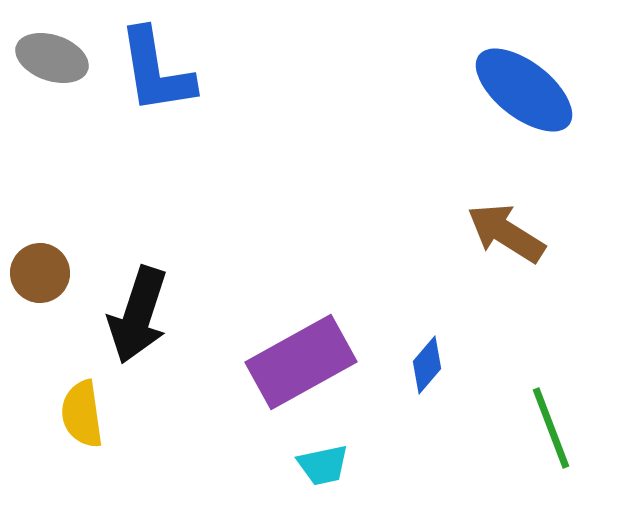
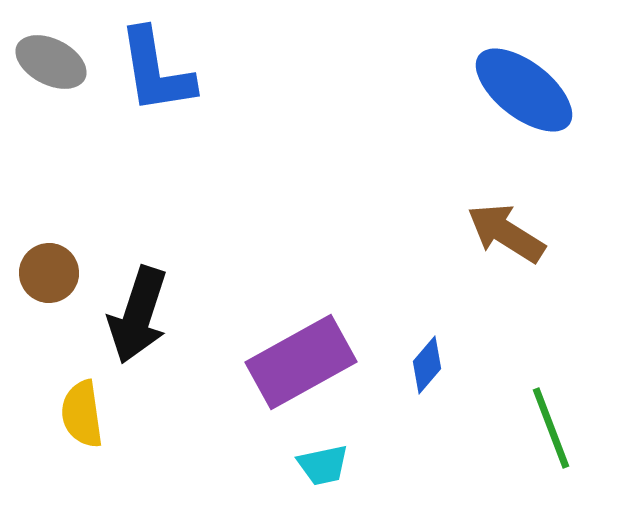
gray ellipse: moved 1 px left, 4 px down; rotated 8 degrees clockwise
brown circle: moved 9 px right
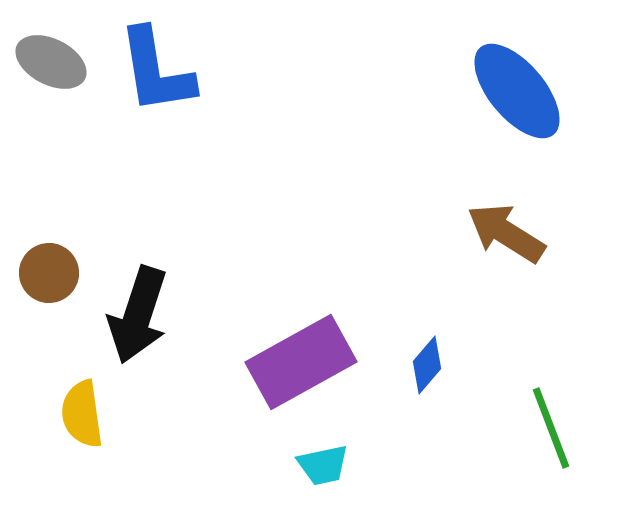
blue ellipse: moved 7 px left, 1 px down; rotated 12 degrees clockwise
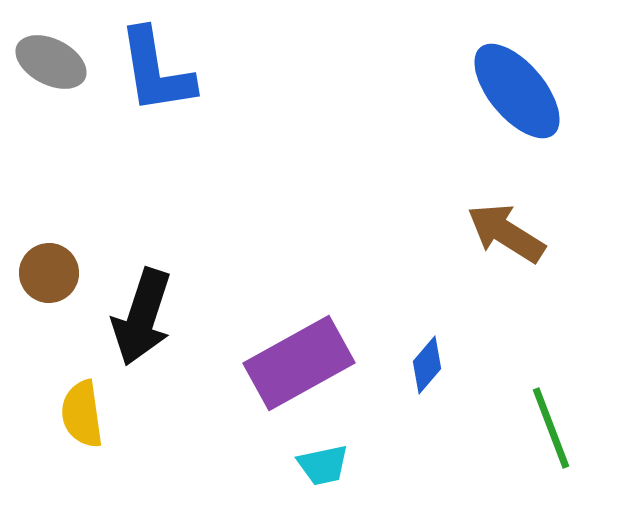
black arrow: moved 4 px right, 2 px down
purple rectangle: moved 2 px left, 1 px down
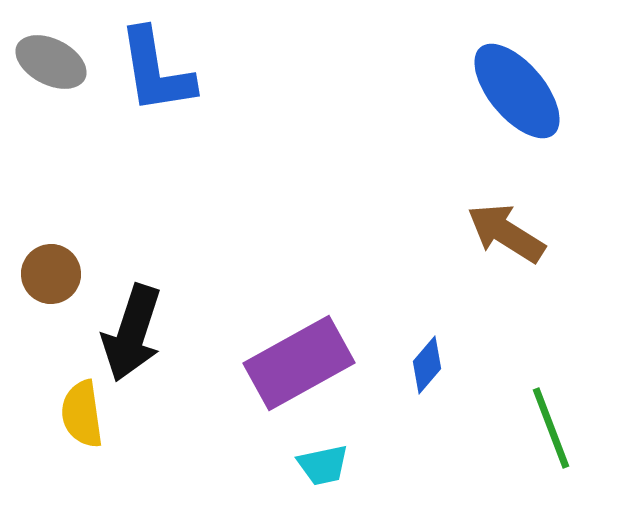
brown circle: moved 2 px right, 1 px down
black arrow: moved 10 px left, 16 px down
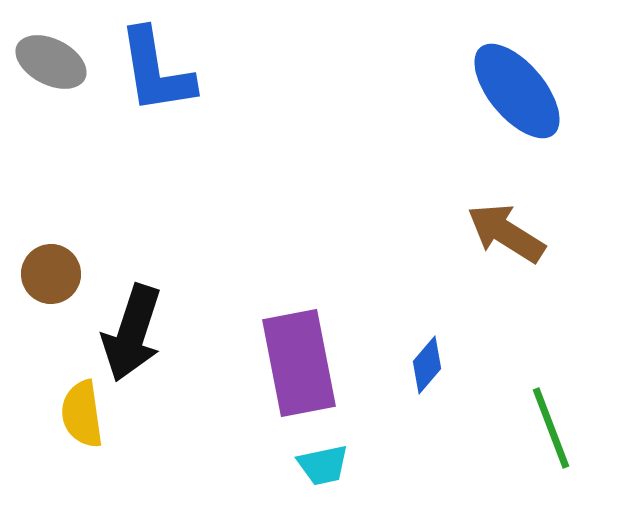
purple rectangle: rotated 72 degrees counterclockwise
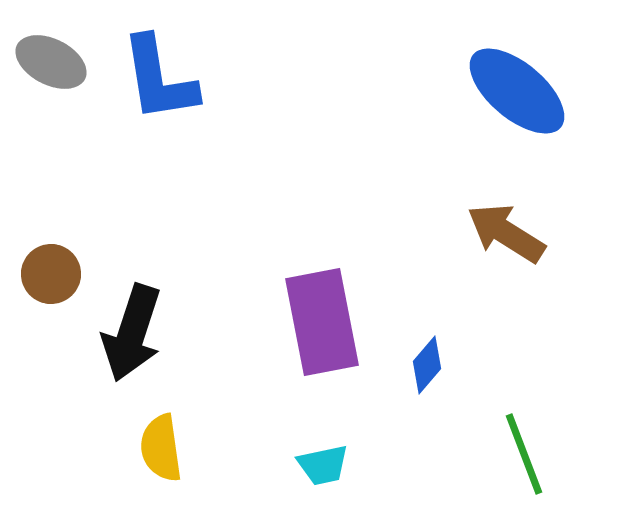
blue L-shape: moved 3 px right, 8 px down
blue ellipse: rotated 10 degrees counterclockwise
purple rectangle: moved 23 px right, 41 px up
yellow semicircle: moved 79 px right, 34 px down
green line: moved 27 px left, 26 px down
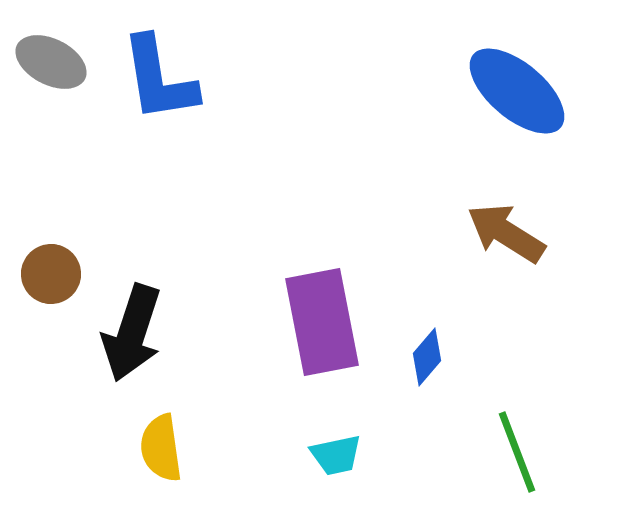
blue diamond: moved 8 px up
green line: moved 7 px left, 2 px up
cyan trapezoid: moved 13 px right, 10 px up
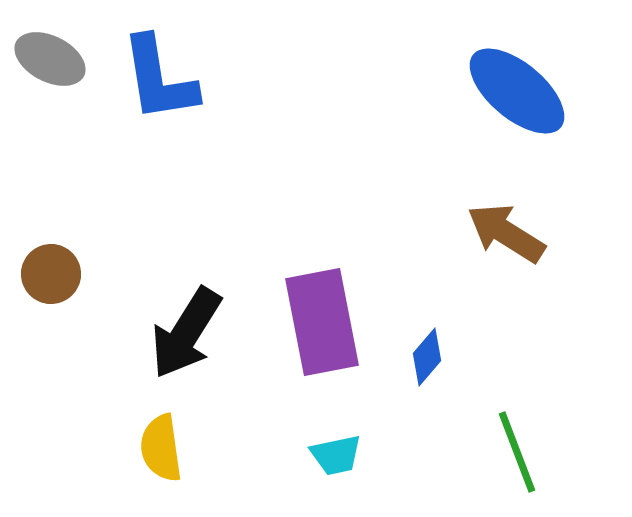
gray ellipse: moved 1 px left, 3 px up
black arrow: moved 54 px right; rotated 14 degrees clockwise
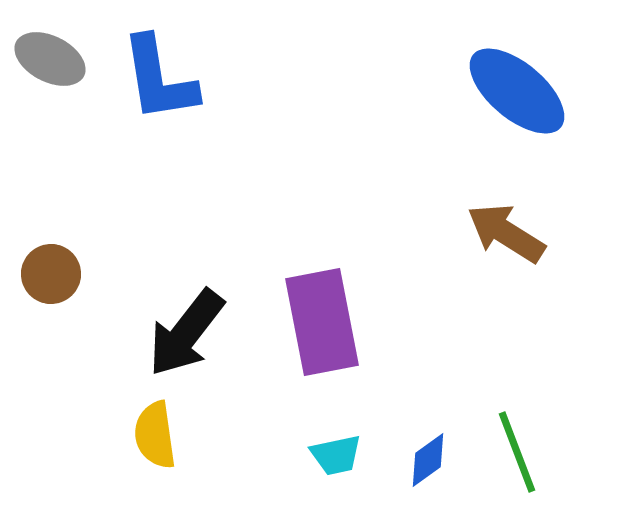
black arrow: rotated 6 degrees clockwise
blue diamond: moved 1 px right, 103 px down; rotated 14 degrees clockwise
yellow semicircle: moved 6 px left, 13 px up
